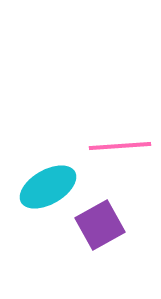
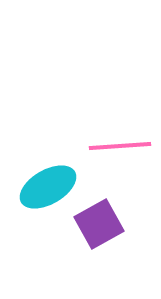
purple square: moved 1 px left, 1 px up
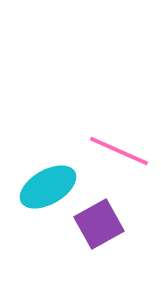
pink line: moved 1 px left, 5 px down; rotated 28 degrees clockwise
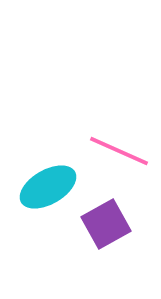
purple square: moved 7 px right
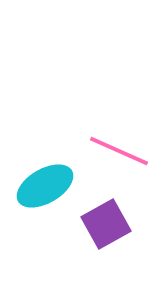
cyan ellipse: moved 3 px left, 1 px up
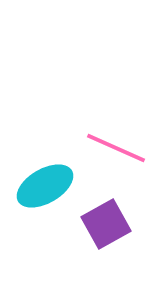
pink line: moved 3 px left, 3 px up
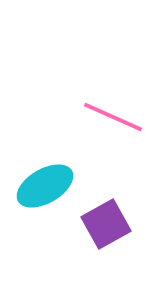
pink line: moved 3 px left, 31 px up
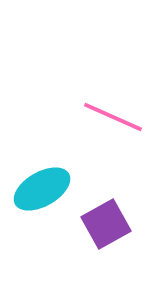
cyan ellipse: moved 3 px left, 3 px down
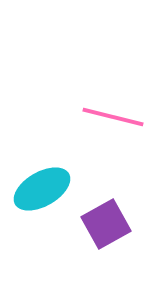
pink line: rotated 10 degrees counterclockwise
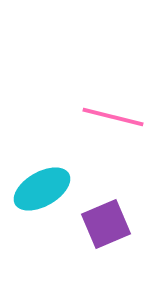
purple square: rotated 6 degrees clockwise
